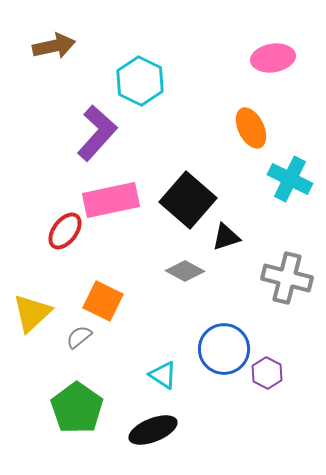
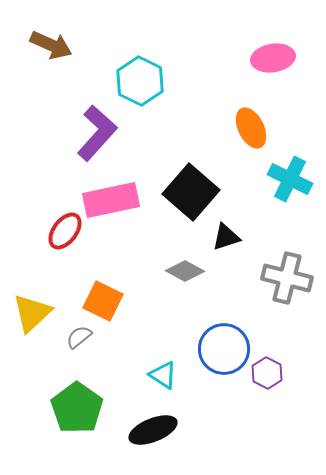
brown arrow: moved 3 px left, 1 px up; rotated 36 degrees clockwise
black square: moved 3 px right, 8 px up
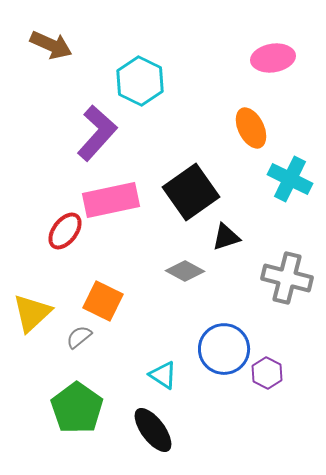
black square: rotated 14 degrees clockwise
black ellipse: rotated 75 degrees clockwise
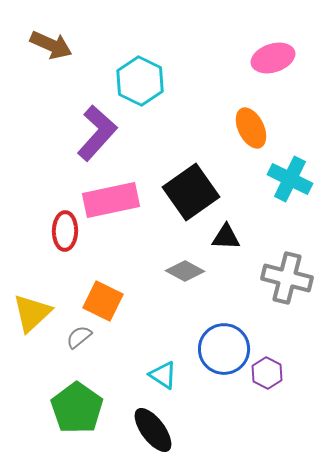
pink ellipse: rotated 9 degrees counterclockwise
red ellipse: rotated 36 degrees counterclockwise
black triangle: rotated 20 degrees clockwise
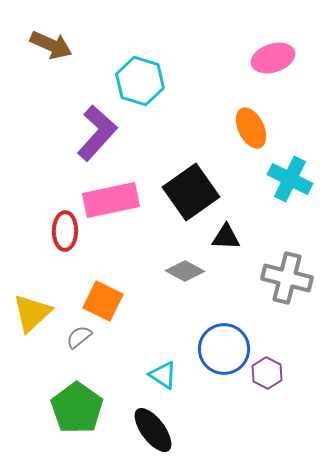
cyan hexagon: rotated 9 degrees counterclockwise
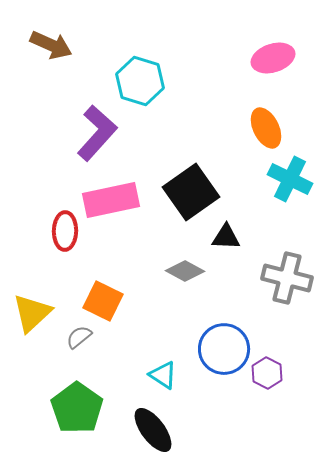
orange ellipse: moved 15 px right
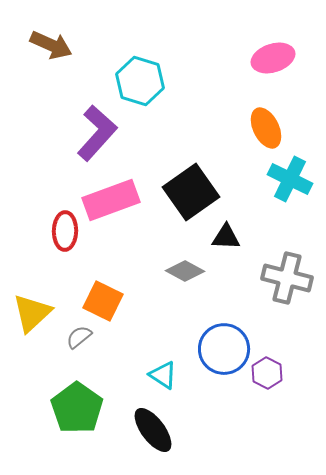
pink rectangle: rotated 8 degrees counterclockwise
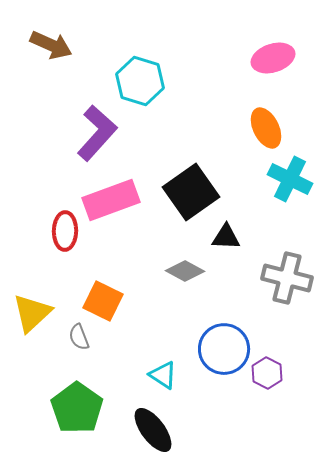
gray semicircle: rotated 72 degrees counterclockwise
